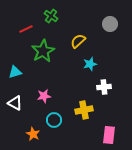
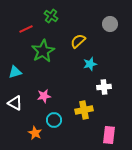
orange star: moved 2 px right, 1 px up
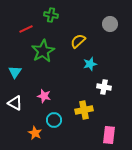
green cross: moved 1 px up; rotated 24 degrees counterclockwise
cyan triangle: rotated 40 degrees counterclockwise
white cross: rotated 16 degrees clockwise
pink star: rotated 24 degrees clockwise
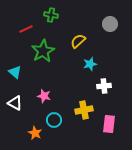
cyan triangle: rotated 24 degrees counterclockwise
white cross: moved 1 px up; rotated 16 degrees counterclockwise
pink rectangle: moved 11 px up
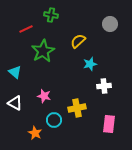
yellow cross: moved 7 px left, 2 px up
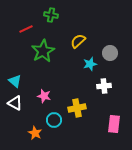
gray circle: moved 29 px down
cyan triangle: moved 9 px down
pink rectangle: moved 5 px right
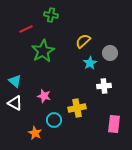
yellow semicircle: moved 5 px right
cyan star: moved 1 px up; rotated 16 degrees counterclockwise
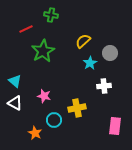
pink rectangle: moved 1 px right, 2 px down
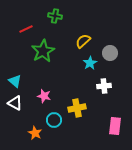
green cross: moved 4 px right, 1 px down
